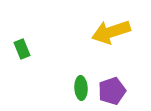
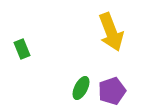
yellow arrow: rotated 93 degrees counterclockwise
green ellipse: rotated 30 degrees clockwise
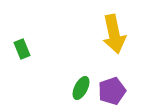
yellow arrow: moved 3 px right, 2 px down; rotated 9 degrees clockwise
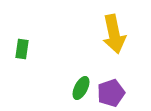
green rectangle: rotated 30 degrees clockwise
purple pentagon: moved 1 px left, 2 px down
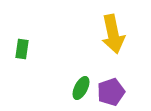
yellow arrow: moved 1 px left
purple pentagon: moved 1 px up
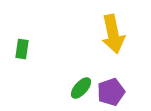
green ellipse: rotated 15 degrees clockwise
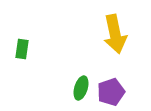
yellow arrow: moved 2 px right
green ellipse: rotated 25 degrees counterclockwise
